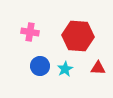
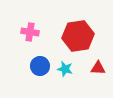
red hexagon: rotated 12 degrees counterclockwise
cyan star: rotated 28 degrees counterclockwise
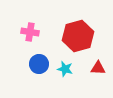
red hexagon: rotated 8 degrees counterclockwise
blue circle: moved 1 px left, 2 px up
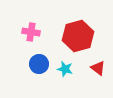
pink cross: moved 1 px right
red triangle: rotated 35 degrees clockwise
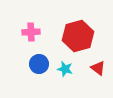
pink cross: rotated 12 degrees counterclockwise
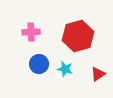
red triangle: moved 6 px down; rotated 49 degrees clockwise
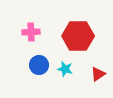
red hexagon: rotated 16 degrees clockwise
blue circle: moved 1 px down
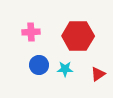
cyan star: rotated 14 degrees counterclockwise
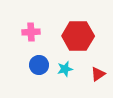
cyan star: rotated 14 degrees counterclockwise
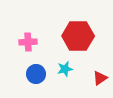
pink cross: moved 3 px left, 10 px down
blue circle: moved 3 px left, 9 px down
red triangle: moved 2 px right, 4 px down
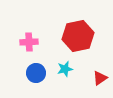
red hexagon: rotated 12 degrees counterclockwise
pink cross: moved 1 px right
blue circle: moved 1 px up
